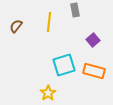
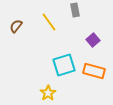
yellow line: rotated 42 degrees counterclockwise
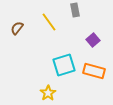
brown semicircle: moved 1 px right, 2 px down
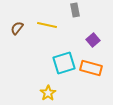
yellow line: moved 2 px left, 3 px down; rotated 42 degrees counterclockwise
cyan square: moved 2 px up
orange rectangle: moved 3 px left, 3 px up
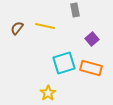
yellow line: moved 2 px left, 1 px down
purple square: moved 1 px left, 1 px up
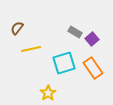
gray rectangle: moved 22 px down; rotated 48 degrees counterclockwise
yellow line: moved 14 px left, 23 px down; rotated 24 degrees counterclockwise
orange rectangle: moved 2 px right; rotated 40 degrees clockwise
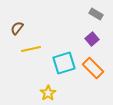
gray rectangle: moved 21 px right, 18 px up
orange rectangle: rotated 10 degrees counterclockwise
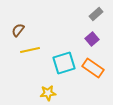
gray rectangle: rotated 72 degrees counterclockwise
brown semicircle: moved 1 px right, 2 px down
yellow line: moved 1 px left, 1 px down
orange rectangle: rotated 10 degrees counterclockwise
yellow star: rotated 28 degrees clockwise
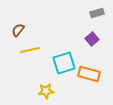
gray rectangle: moved 1 px right, 1 px up; rotated 24 degrees clockwise
orange rectangle: moved 4 px left, 6 px down; rotated 20 degrees counterclockwise
yellow star: moved 2 px left, 2 px up
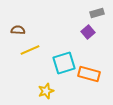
brown semicircle: rotated 56 degrees clockwise
purple square: moved 4 px left, 7 px up
yellow line: rotated 12 degrees counterclockwise
yellow star: rotated 14 degrees counterclockwise
